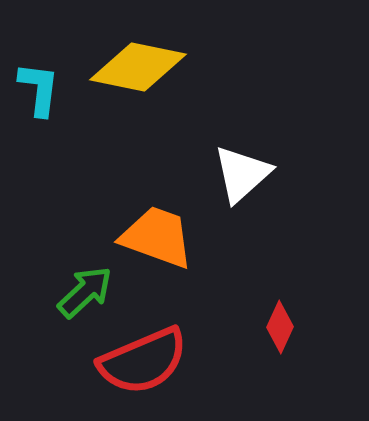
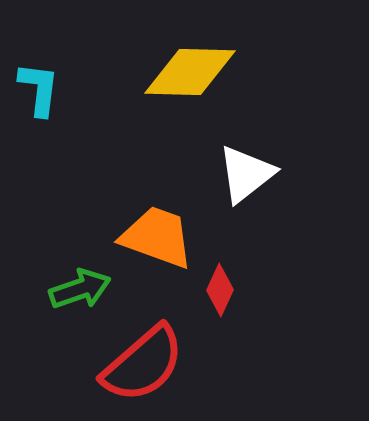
yellow diamond: moved 52 px right, 5 px down; rotated 10 degrees counterclockwise
white triangle: moved 4 px right; rotated 4 degrees clockwise
green arrow: moved 5 px left, 3 px up; rotated 24 degrees clockwise
red diamond: moved 60 px left, 37 px up
red semicircle: moved 3 px down; rotated 18 degrees counterclockwise
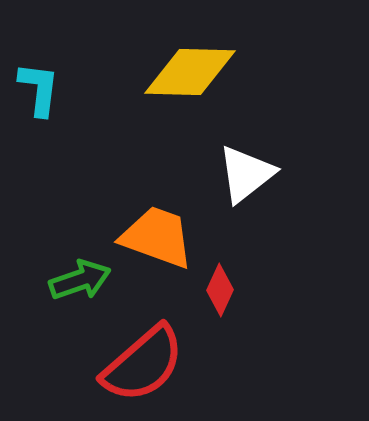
green arrow: moved 9 px up
